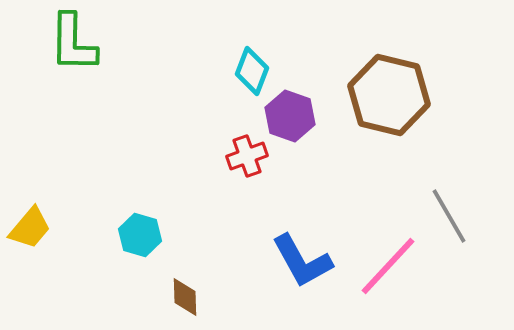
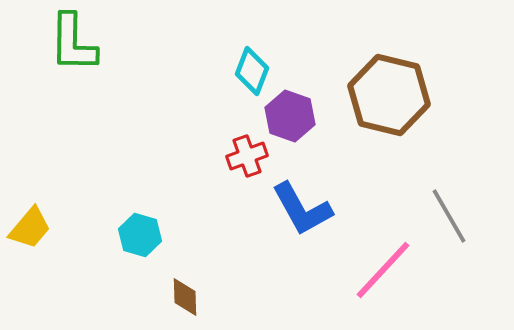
blue L-shape: moved 52 px up
pink line: moved 5 px left, 4 px down
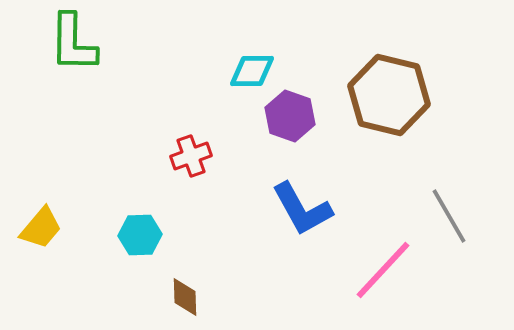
cyan diamond: rotated 69 degrees clockwise
red cross: moved 56 px left
yellow trapezoid: moved 11 px right
cyan hexagon: rotated 18 degrees counterclockwise
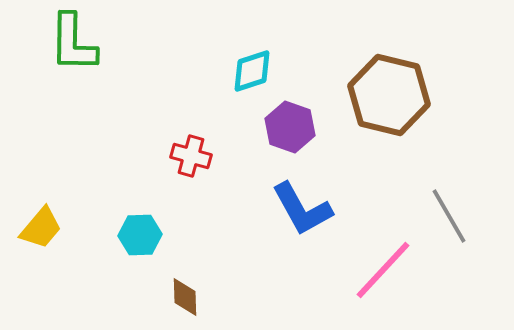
cyan diamond: rotated 18 degrees counterclockwise
purple hexagon: moved 11 px down
red cross: rotated 36 degrees clockwise
